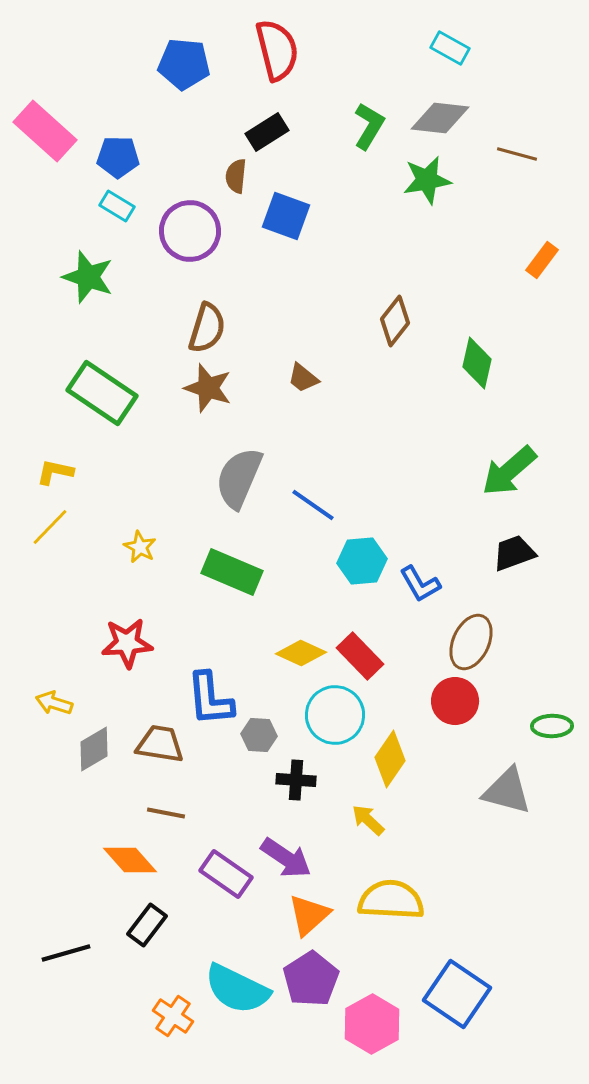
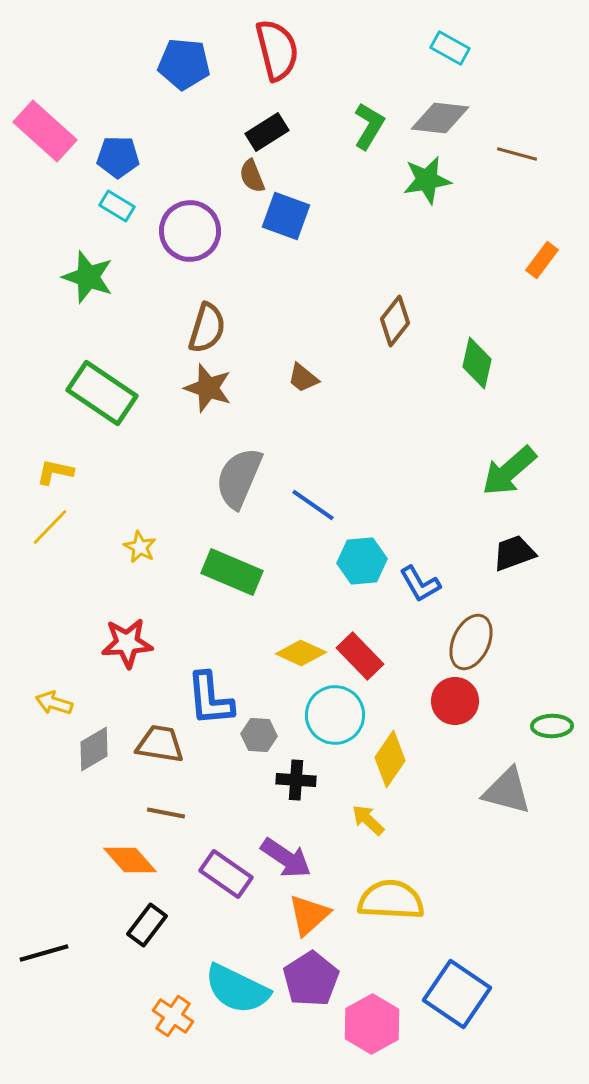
brown semicircle at (236, 176): moved 16 px right; rotated 28 degrees counterclockwise
black line at (66, 953): moved 22 px left
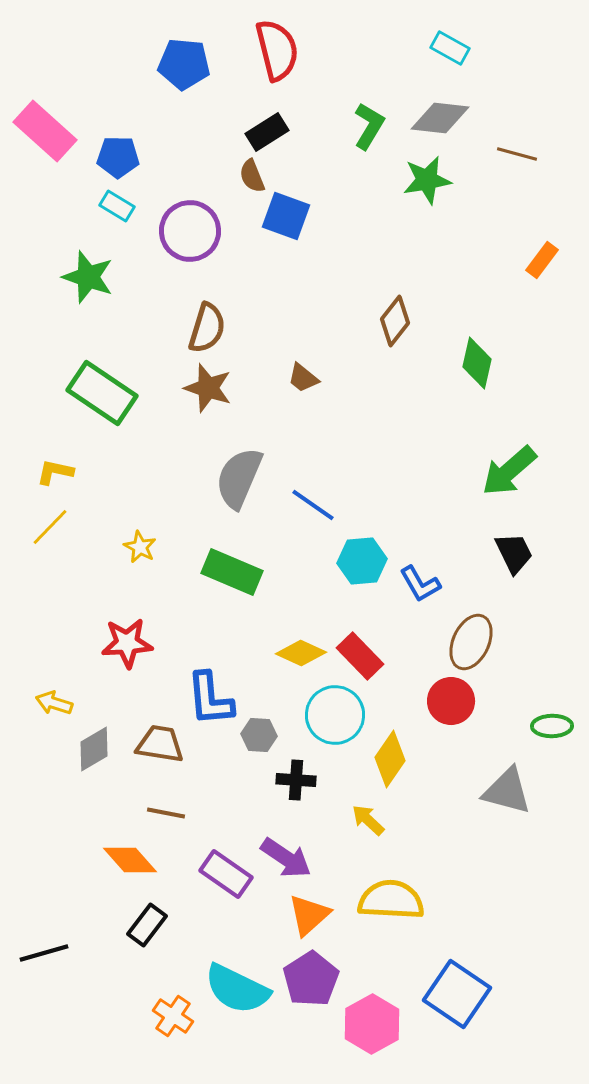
black trapezoid at (514, 553): rotated 84 degrees clockwise
red circle at (455, 701): moved 4 px left
